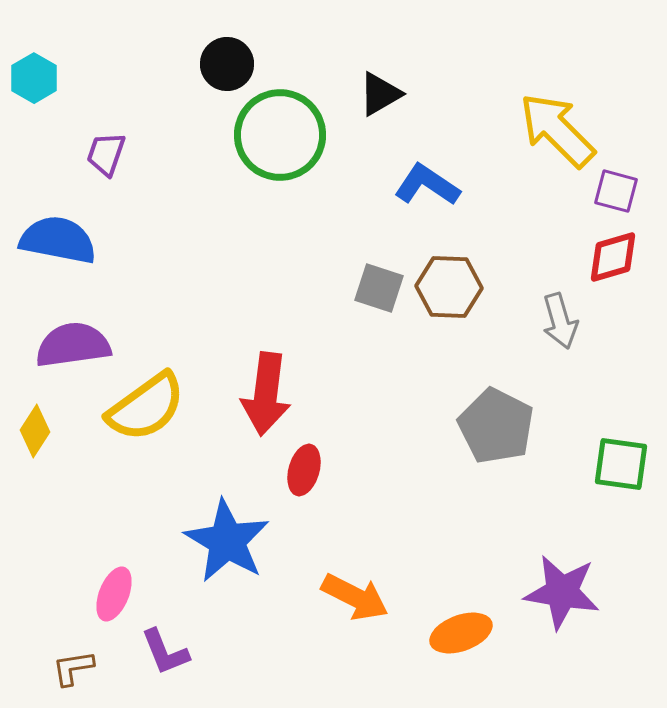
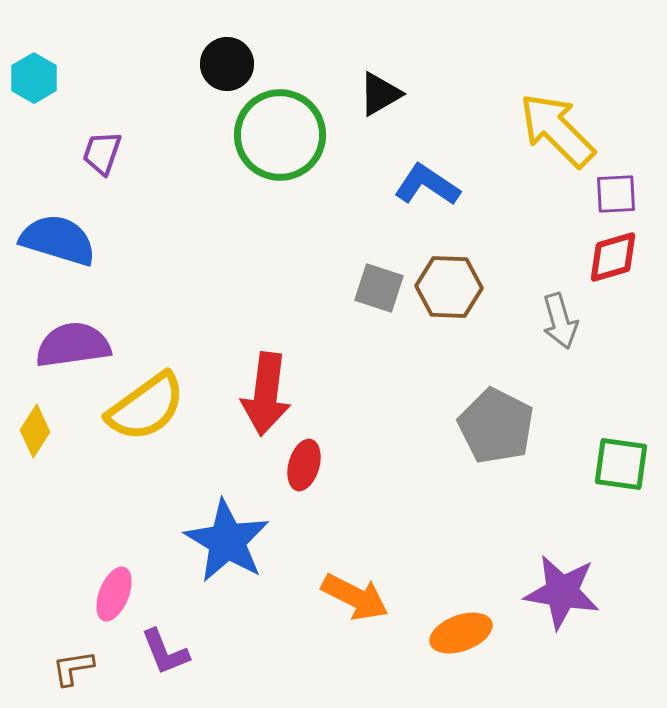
purple trapezoid: moved 4 px left, 1 px up
purple square: moved 3 px down; rotated 18 degrees counterclockwise
blue semicircle: rotated 6 degrees clockwise
red ellipse: moved 5 px up
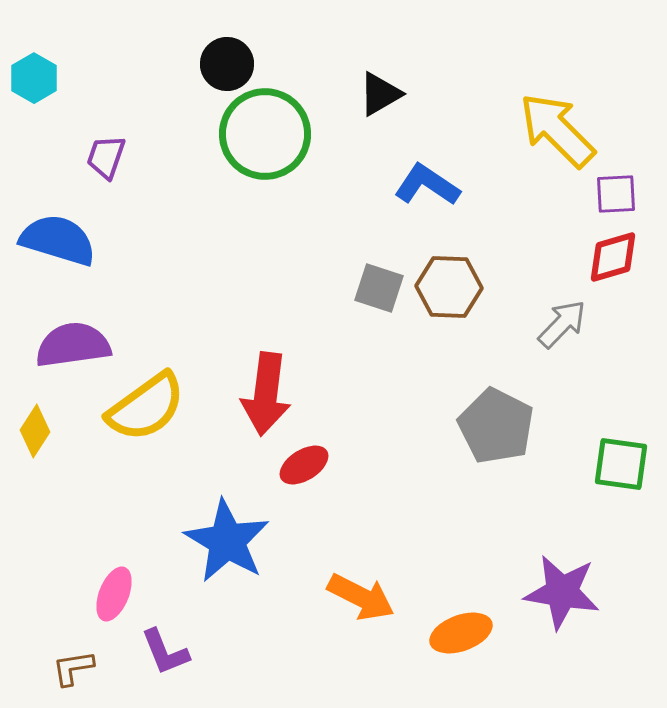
green circle: moved 15 px left, 1 px up
purple trapezoid: moved 4 px right, 4 px down
gray arrow: moved 2 px right, 3 px down; rotated 120 degrees counterclockwise
red ellipse: rotated 42 degrees clockwise
orange arrow: moved 6 px right
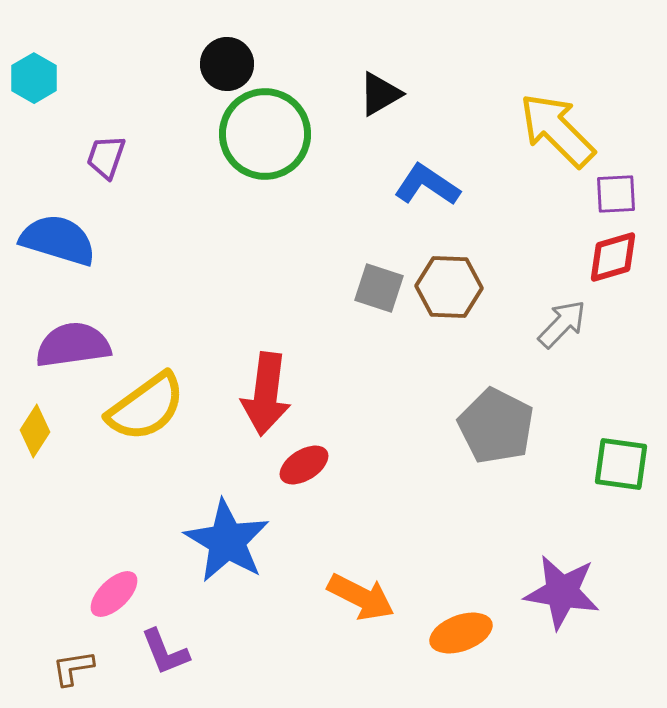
pink ellipse: rotated 24 degrees clockwise
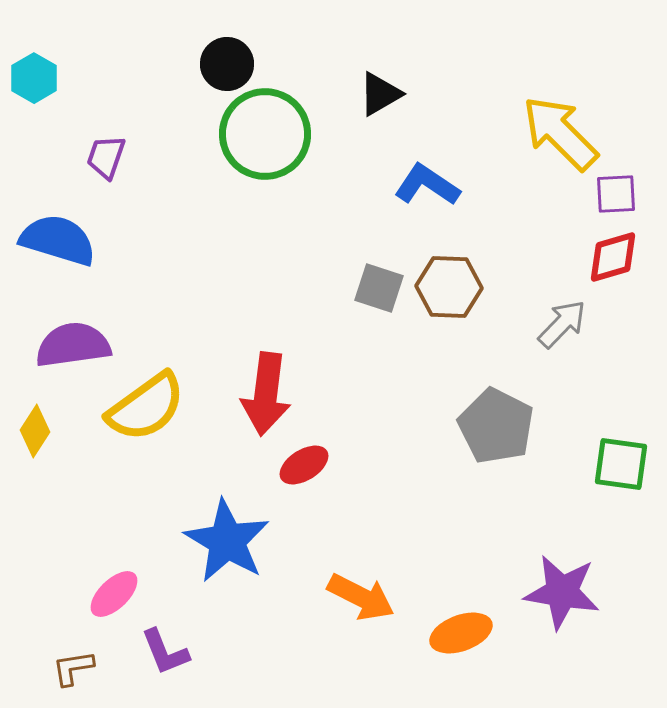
yellow arrow: moved 3 px right, 3 px down
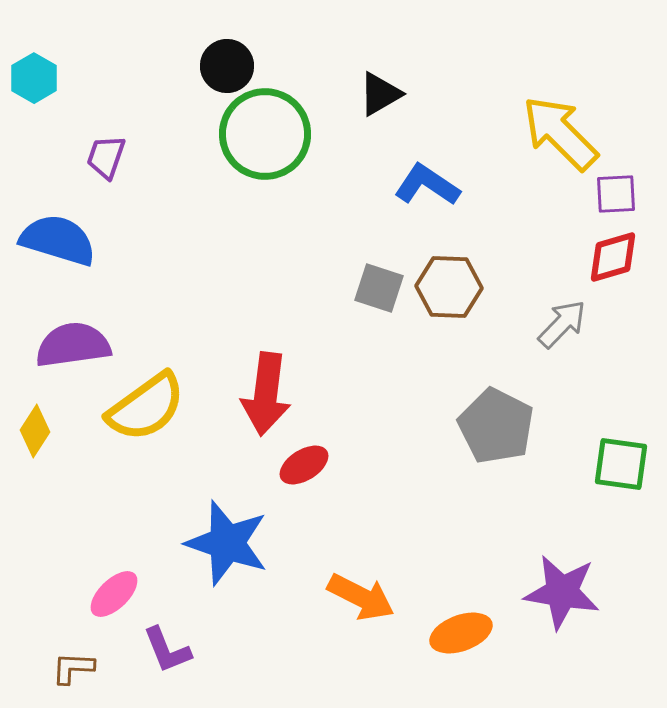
black circle: moved 2 px down
blue star: moved 2 px down; rotated 12 degrees counterclockwise
purple L-shape: moved 2 px right, 2 px up
brown L-shape: rotated 12 degrees clockwise
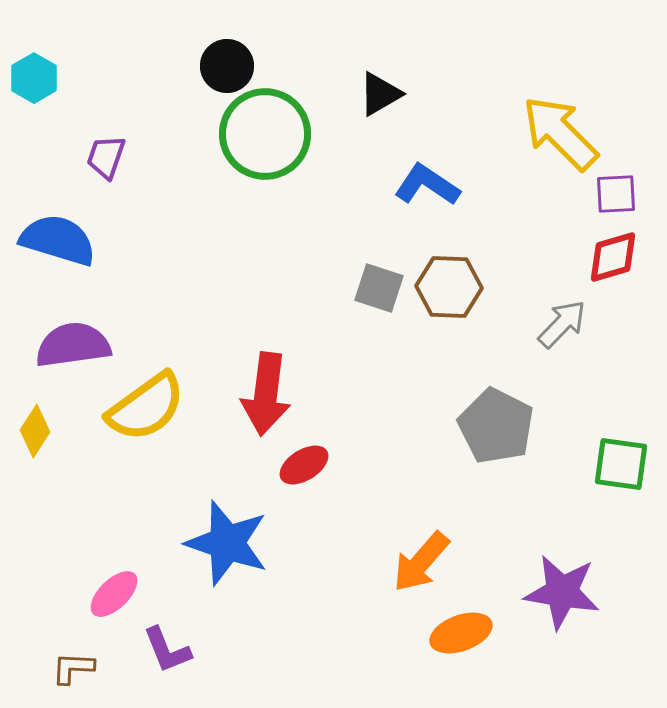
orange arrow: moved 60 px right, 35 px up; rotated 104 degrees clockwise
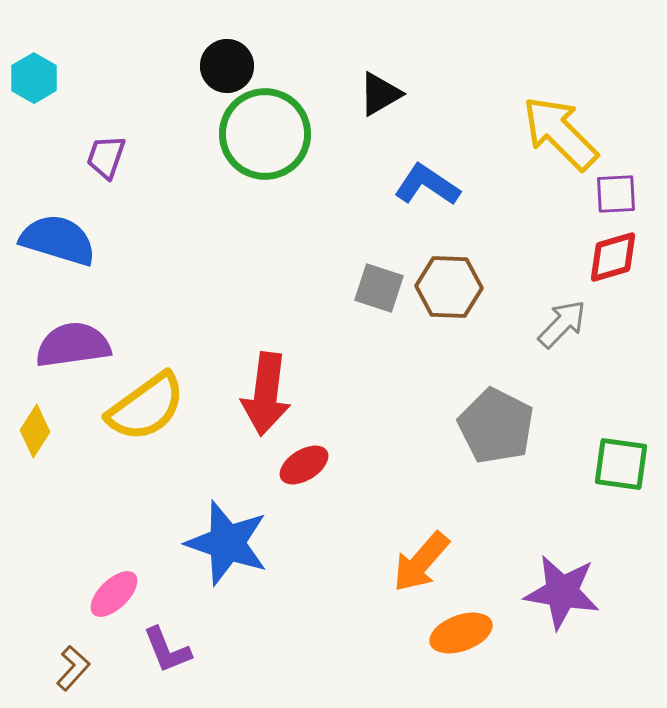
brown L-shape: rotated 129 degrees clockwise
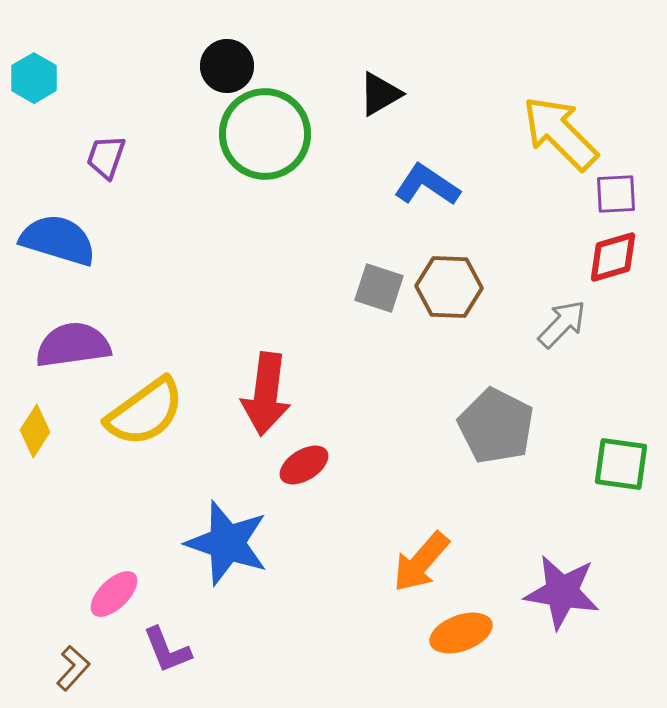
yellow semicircle: moved 1 px left, 5 px down
